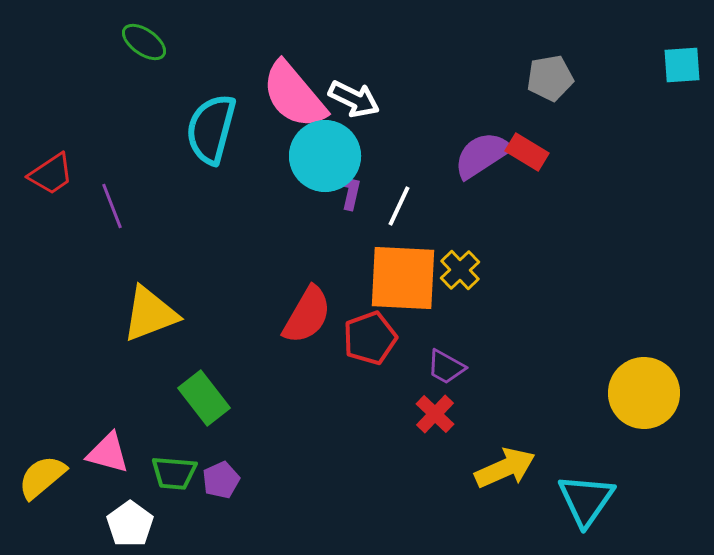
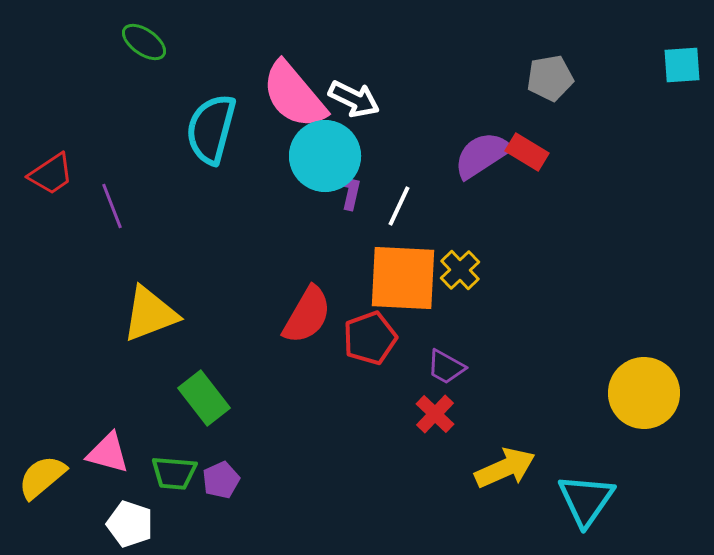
white pentagon: rotated 18 degrees counterclockwise
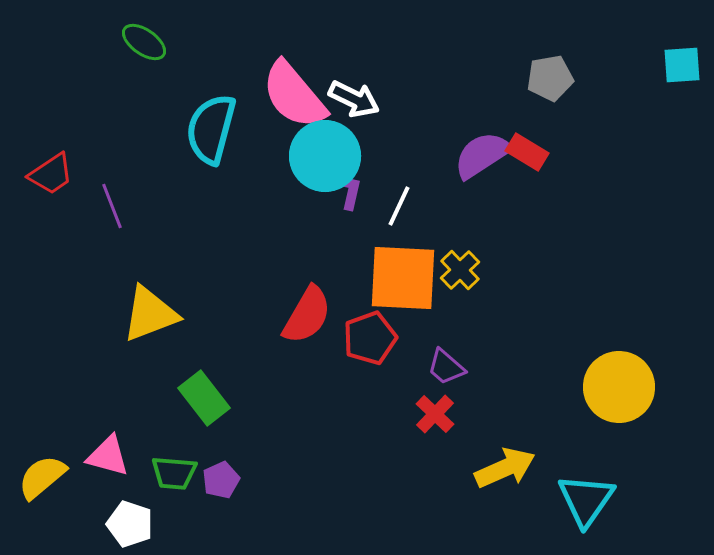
purple trapezoid: rotated 12 degrees clockwise
yellow circle: moved 25 px left, 6 px up
pink triangle: moved 3 px down
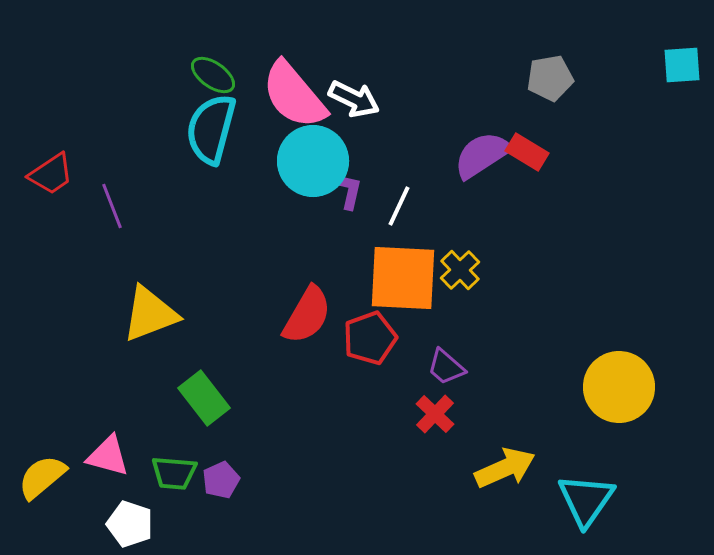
green ellipse: moved 69 px right, 33 px down
cyan circle: moved 12 px left, 5 px down
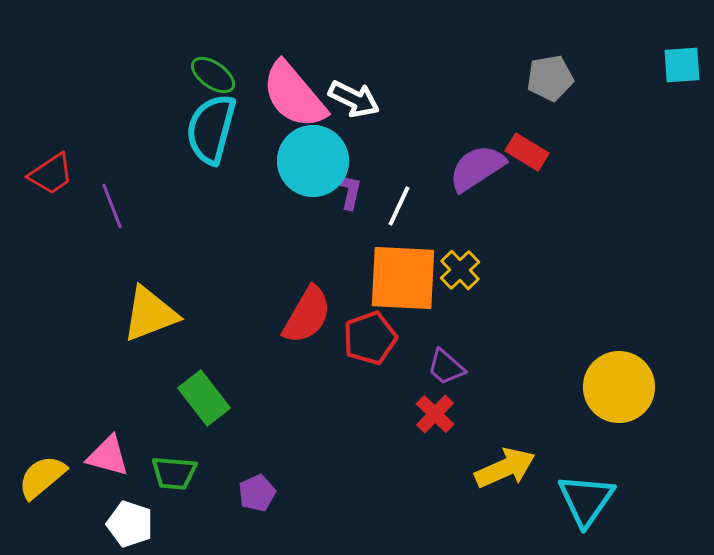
purple semicircle: moved 5 px left, 13 px down
purple pentagon: moved 36 px right, 13 px down
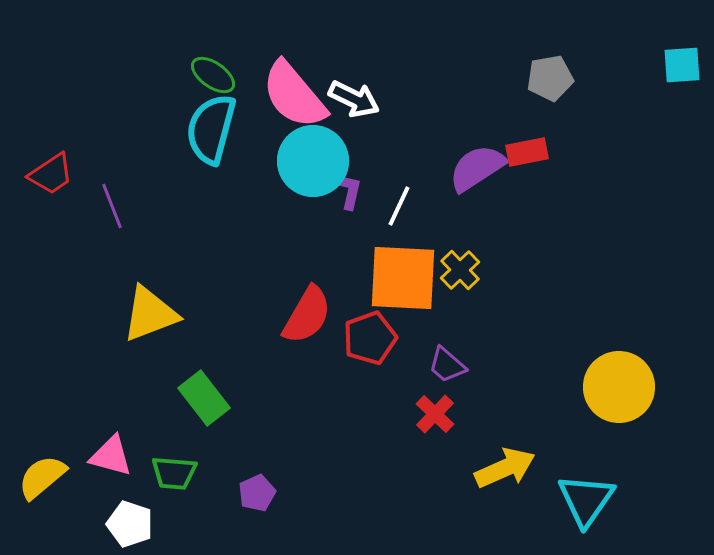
red rectangle: rotated 42 degrees counterclockwise
purple trapezoid: moved 1 px right, 2 px up
pink triangle: moved 3 px right
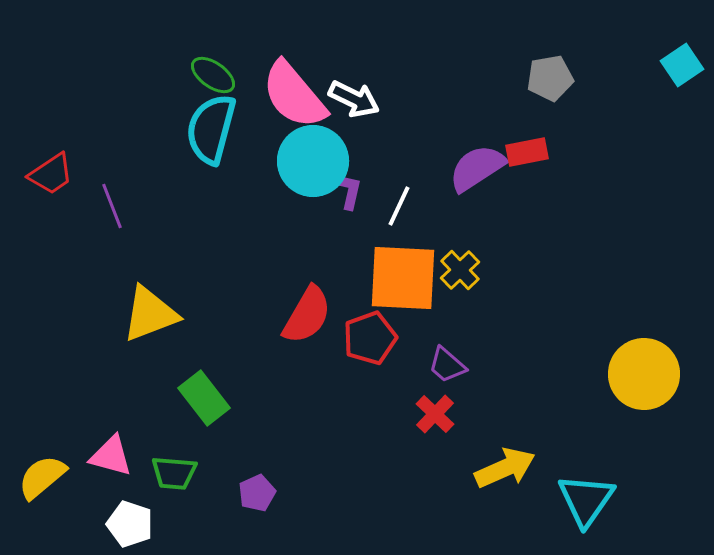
cyan square: rotated 30 degrees counterclockwise
yellow circle: moved 25 px right, 13 px up
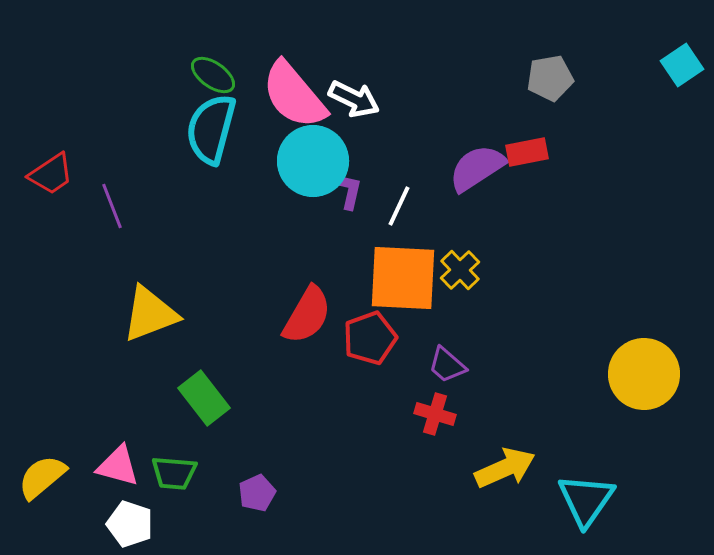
red cross: rotated 27 degrees counterclockwise
pink triangle: moved 7 px right, 10 px down
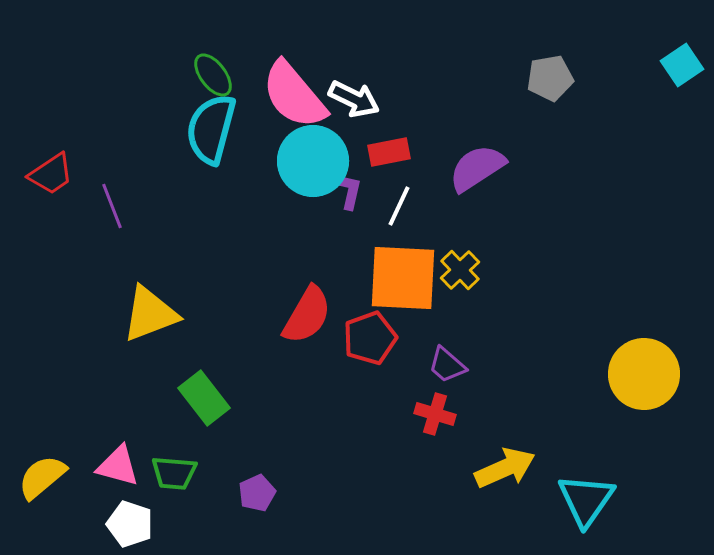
green ellipse: rotated 18 degrees clockwise
red rectangle: moved 138 px left
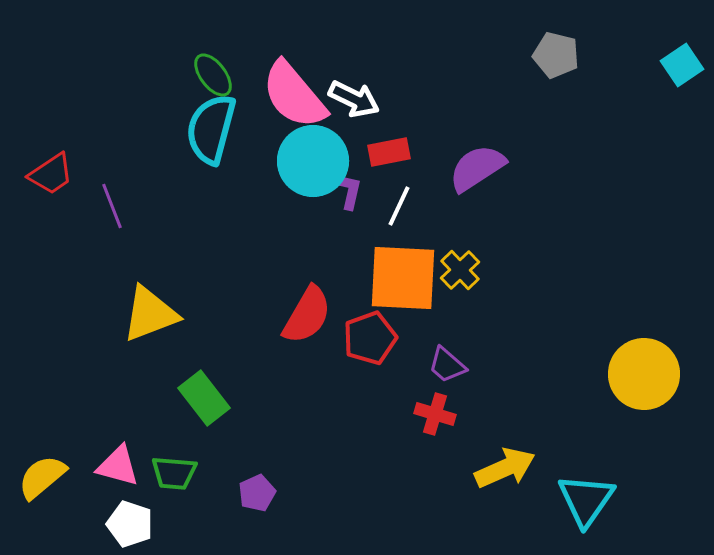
gray pentagon: moved 6 px right, 23 px up; rotated 24 degrees clockwise
